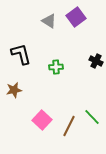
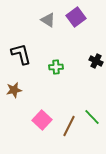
gray triangle: moved 1 px left, 1 px up
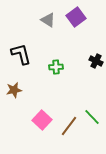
brown line: rotated 10 degrees clockwise
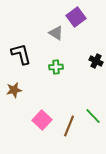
gray triangle: moved 8 px right, 13 px down
green line: moved 1 px right, 1 px up
brown line: rotated 15 degrees counterclockwise
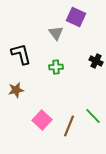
purple square: rotated 30 degrees counterclockwise
gray triangle: rotated 21 degrees clockwise
brown star: moved 2 px right
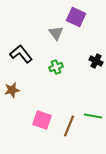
black L-shape: rotated 25 degrees counterclockwise
green cross: rotated 16 degrees counterclockwise
brown star: moved 4 px left
green line: rotated 36 degrees counterclockwise
pink square: rotated 24 degrees counterclockwise
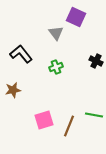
brown star: moved 1 px right
green line: moved 1 px right, 1 px up
pink square: moved 2 px right; rotated 36 degrees counterclockwise
